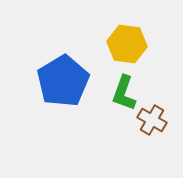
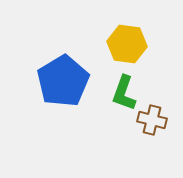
brown cross: rotated 16 degrees counterclockwise
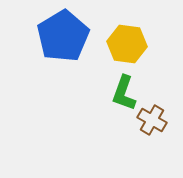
blue pentagon: moved 45 px up
brown cross: rotated 16 degrees clockwise
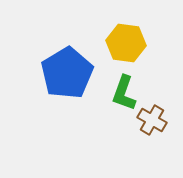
blue pentagon: moved 4 px right, 37 px down
yellow hexagon: moved 1 px left, 1 px up
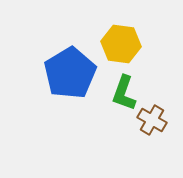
yellow hexagon: moved 5 px left, 1 px down
blue pentagon: moved 3 px right
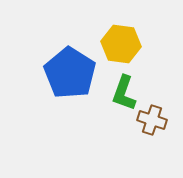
blue pentagon: rotated 9 degrees counterclockwise
brown cross: rotated 12 degrees counterclockwise
